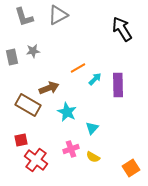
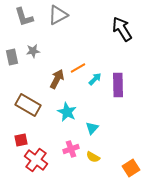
brown arrow: moved 8 px right, 9 px up; rotated 42 degrees counterclockwise
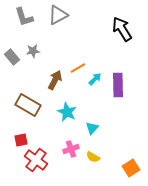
gray rectangle: rotated 28 degrees counterclockwise
brown arrow: moved 2 px left, 1 px down
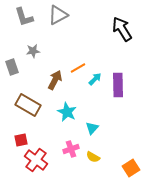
gray rectangle: moved 10 px down; rotated 21 degrees clockwise
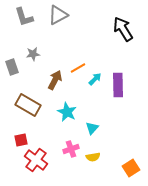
black arrow: moved 1 px right
gray star: moved 3 px down
yellow semicircle: rotated 40 degrees counterclockwise
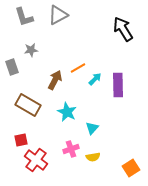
gray star: moved 2 px left, 4 px up
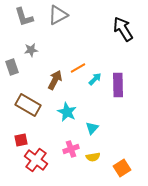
orange square: moved 9 px left
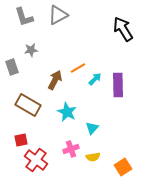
orange square: moved 1 px right, 1 px up
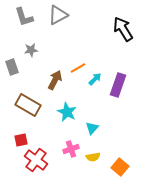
purple rectangle: rotated 20 degrees clockwise
orange square: moved 3 px left; rotated 18 degrees counterclockwise
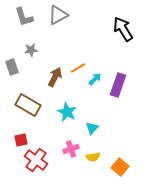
brown arrow: moved 3 px up
